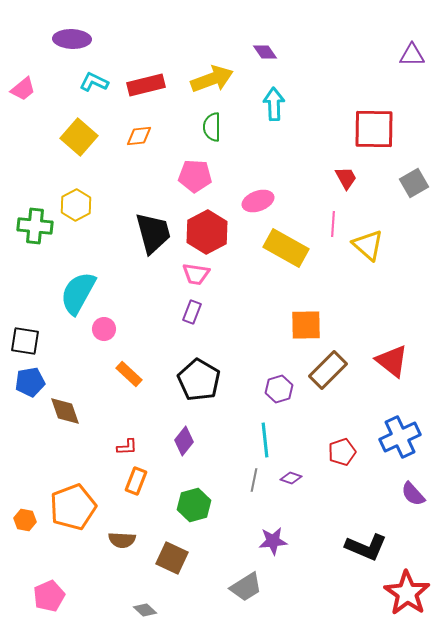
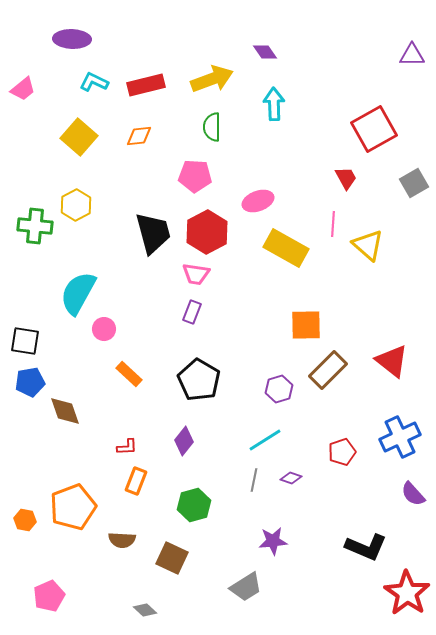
red square at (374, 129): rotated 30 degrees counterclockwise
cyan line at (265, 440): rotated 64 degrees clockwise
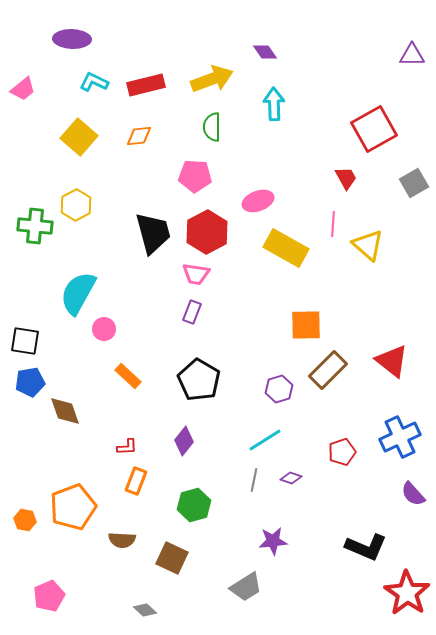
orange rectangle at (129, 374): moved 1 px left, 2 px down
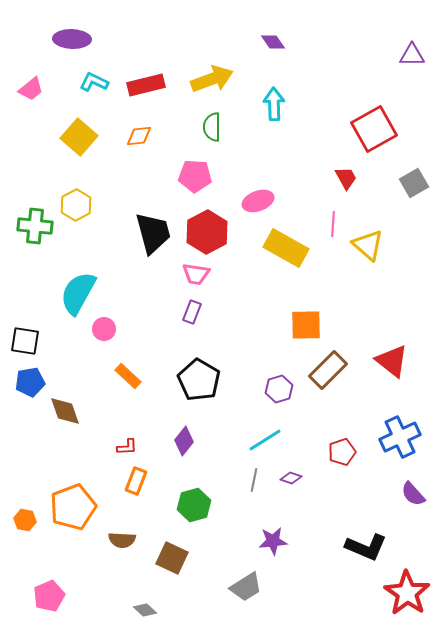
purple diamond at (265, 52): moved 8 px right, 10 px up
pink trapezoid at (23, 89): moved 8 px right
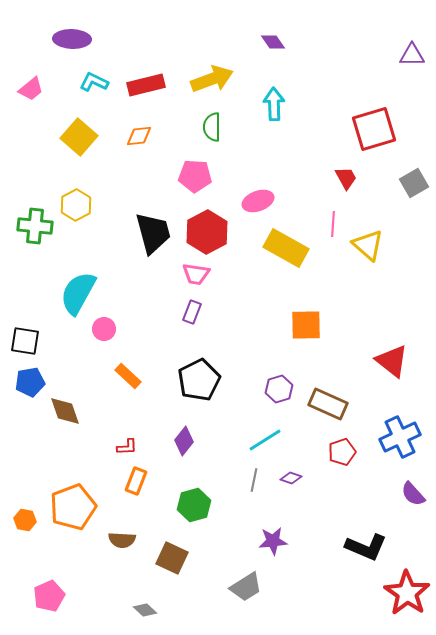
red square at (374, 129): rotated 12 degrees clockwise
brown rectangle at (328, 370): moved 34 px down; rotated 69 degrees clockwise
black pentagon at (199, 380): rotated 15 degrees clockwise
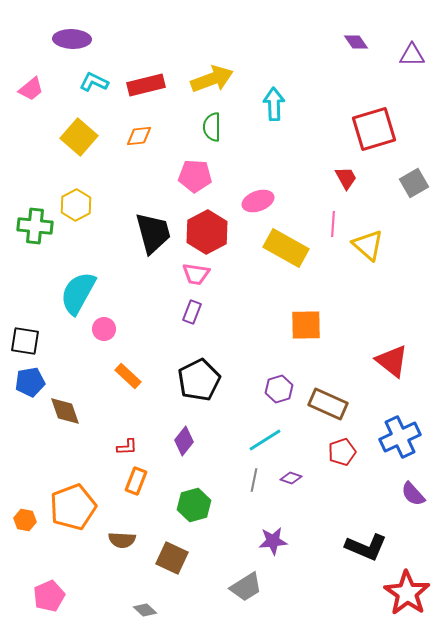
purple diamond at (273, 42): moved 83 px right
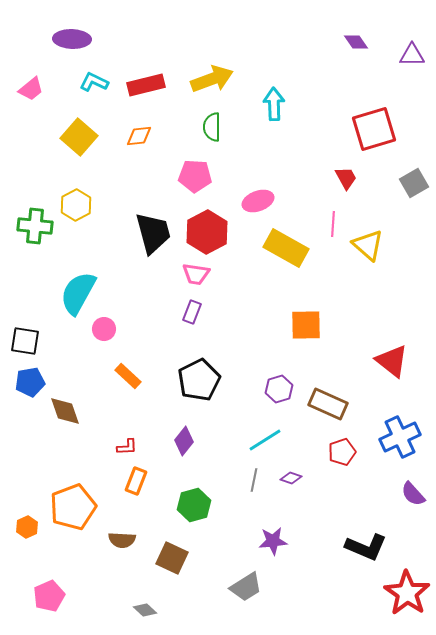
orange hexagon at (25, 520): moved 2 px right, 7 px down; rotated 25 degrees clockwise
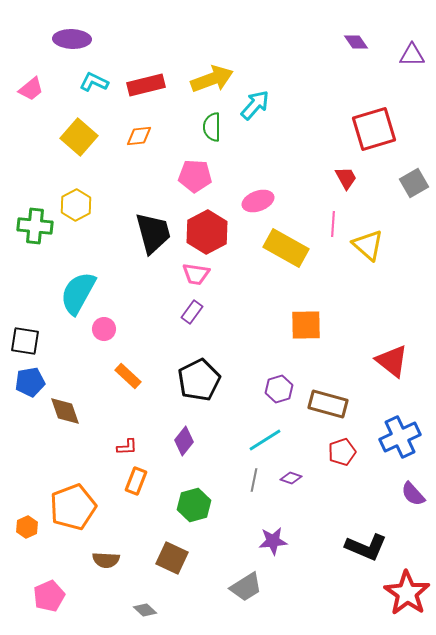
cyan arrow at (274, 104): moved 19 px left, 1 px down; rotated 44 degrees clockwise
purple rectangle at (192, 312): rotated 15 degrees clockwise
brown rectangle at (328, 404): rotated 9 degrees counterclockwise
brown semicircle at (122, 540): moved 16 px left, 20 px down
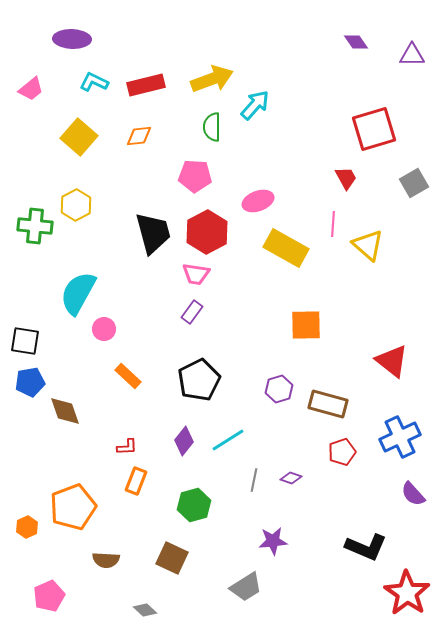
cyan line at (265, 440): moved 37 px left
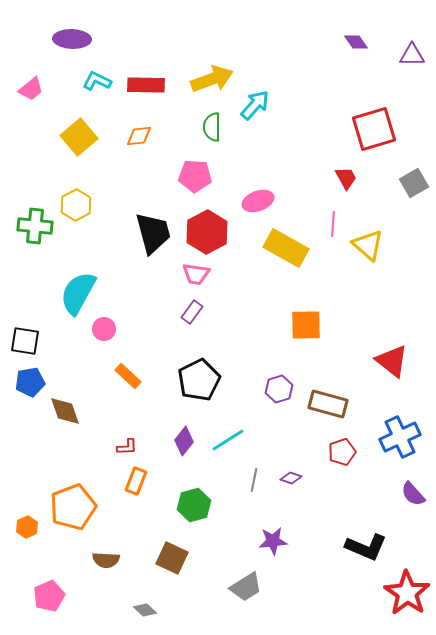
cyan L-shape at (94, 82): moved 3 px right, 1 px up
red rectangle at (146, 85): rotated 15 degrees clockwise
yellow square at (79, 137): rotated 9 degrees clockwise
